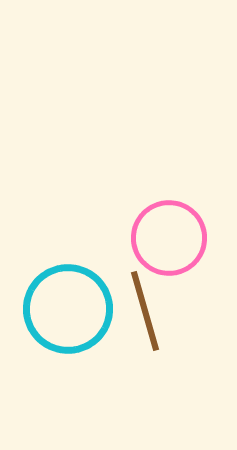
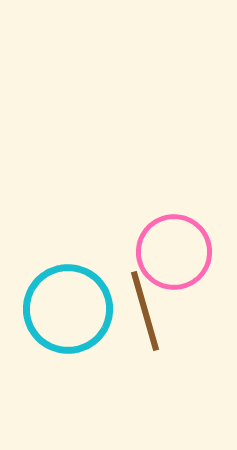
pink circle: moved 5 px right, 14 px down
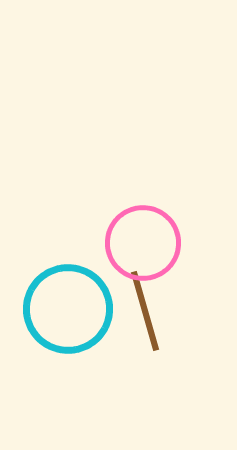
pink circle: moved 31 px left, 9 px up
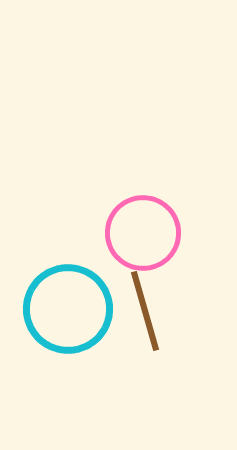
pink circle: moved 10 px up
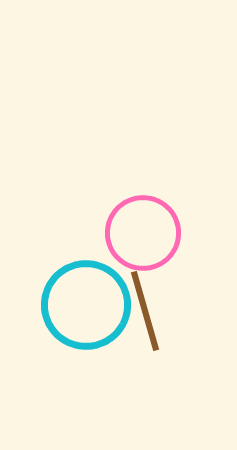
cyan circle: moved 18 px right, 4 px up
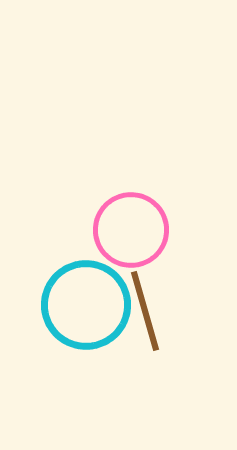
pink circle: moved 12 px left, 3 px up
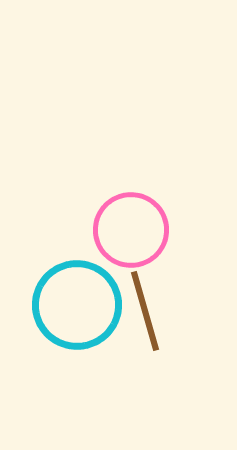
cyan circle: moved 9 px left
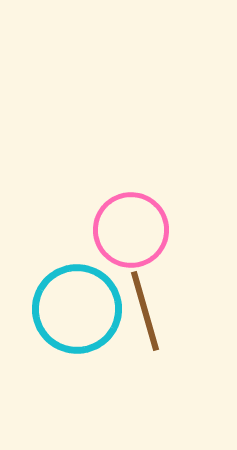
cyan circle: moved 4 px down
